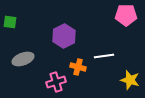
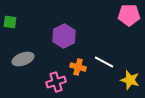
pink pentagon: moved 3 px right
white line: moved 6 px down; rotated 36 degrees clockwise
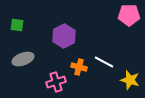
green square: moved 7 px right, 3 px down
orange cross: moved 1 px right
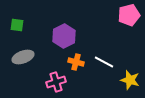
pink pentagon: rotated 15 degrees counterclockwise
gray ellipse: moved 2 px up
orange cross: moved 3 px left, 5 px up
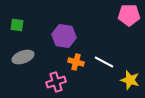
pink pentagon: rotated 15 degrees clockwise
purple hexagon: rotated 25 degrees counterclockwise
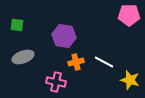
orange cross: rotated 28 degrees counterclockwise
pink cross: rotated 30 degrees clockwise
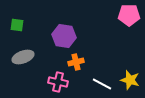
white line: moved 2 px left, 22 px down
pink cross: moved 2 px right
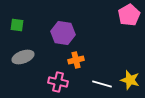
pink pentagon: rotated 30 degrees counterclockwise
purple hexagon: moved 1 px left, 3 px up
orange cross: moved 2 px up
white line: rotated 12 degrees counterclockwise
